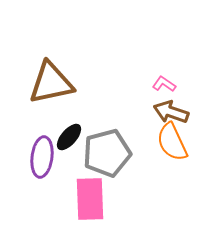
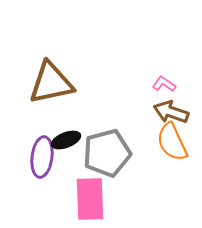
black ellipse: moved 3 px left, 3 px down; rotated 28 degrees clockwise
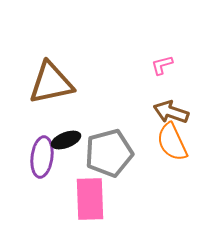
pink L-shape: moved 2 px left, 19 px up; rotated 50 degrees counterclockwise
gray pentagon: moved 2 px right
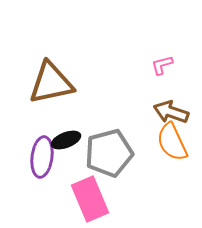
pink rectangle: rotated 21 degrees counterclockwise
